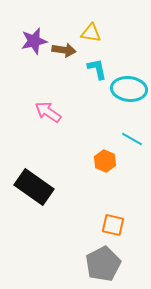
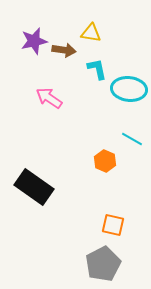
pink arrow: moved 1 px right, 14 px up
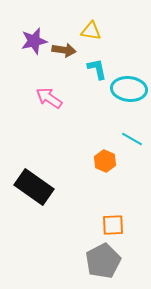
yellow triangle: moved 2 px up
orange square: rotated 15 degrees counterclockwise
gray pentagon: moved 3 px up
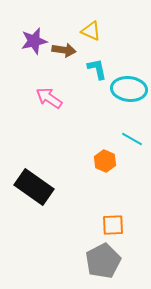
yellow triangle: rotated 15 degrees clockwise
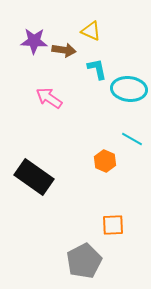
purple star: rotated 16 degrees clockwise
black rectangle: moved 10 px up
gray pentagon: moved 19 px left
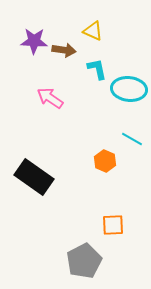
yellow triangle: moved 2 px right
pink arrow: moved 1 px right
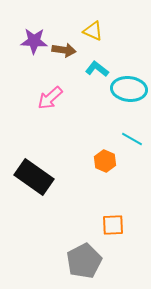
cyan L-shape: rotated 40 degrees counterclockwise
pink arrow: rotated 76 degrees counterclockwise
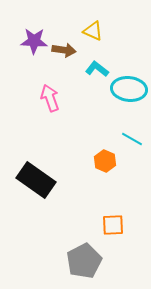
pink arrow: rotated 112 degrees clockwise
black rectangle: moved 2 px right, 3 px down
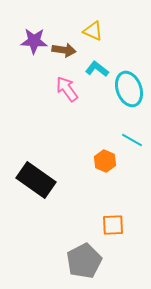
cyan ellipse: rotated 64 degrees clockwise
pink arrow: moved 17 px right, 9 px up; rotated 16 degrees counterclockwise
cyan line: moved 1 px down
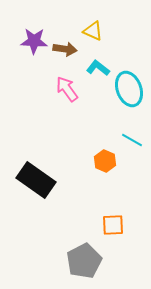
brown arrow: moved 1 px right, 1 px up
cyan L-shape: moved 1 px right, 1 px up
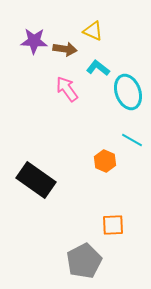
cyan ellipse: moved 1 px left, 3 px down
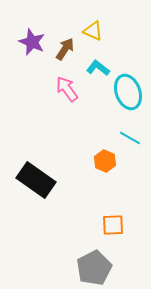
purple star: moved 2 px left, 1 px down; rotated 20 degrees clockwise
brown arrow: rotated 65 degrees counterclockwise
cyan line: moved 2 px left, 2 px up
gray pentagon: moved 10 px right, 7 px down
